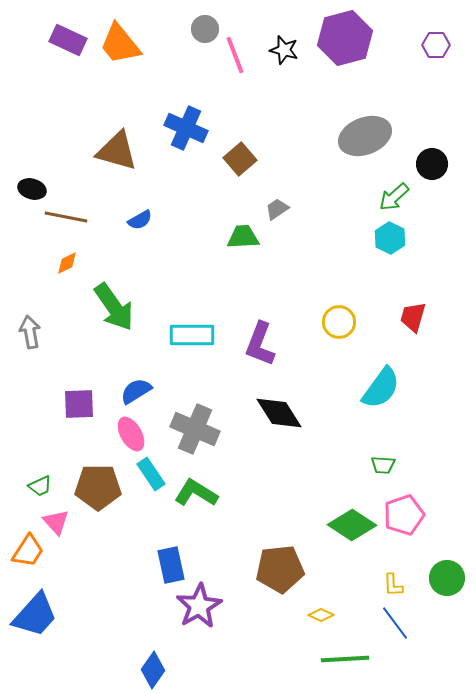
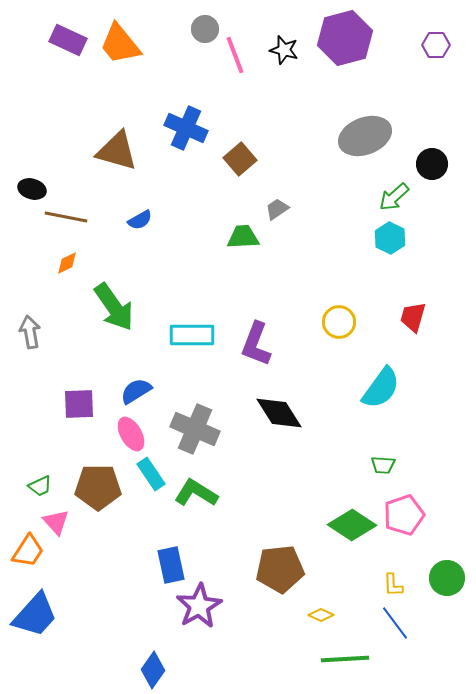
purple L-shape at (260, 344): moved 4 px left
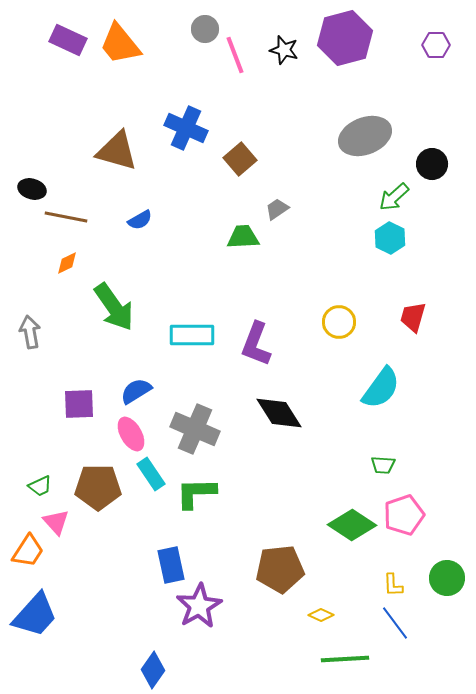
green L-shape at (196, 493): rotated 33 degrees counterclockwise
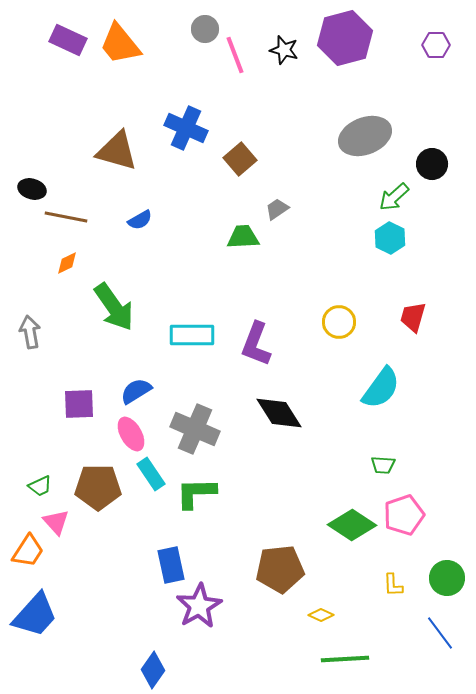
blue line at (395, 623): moved 45 px right, 10 px down
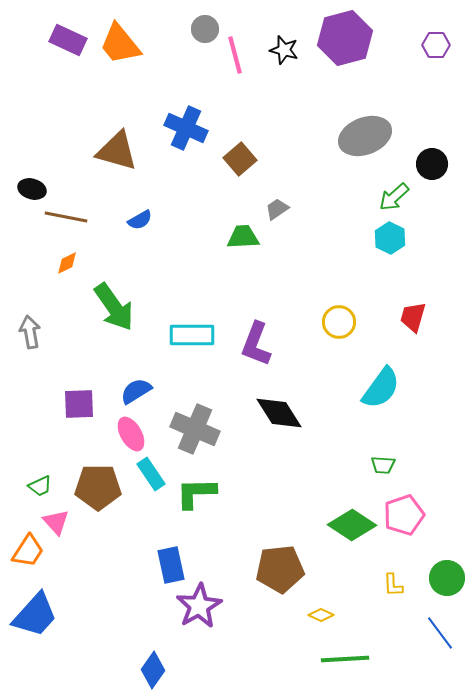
pink line at (235, 55): rotated 6 degrees clockwise
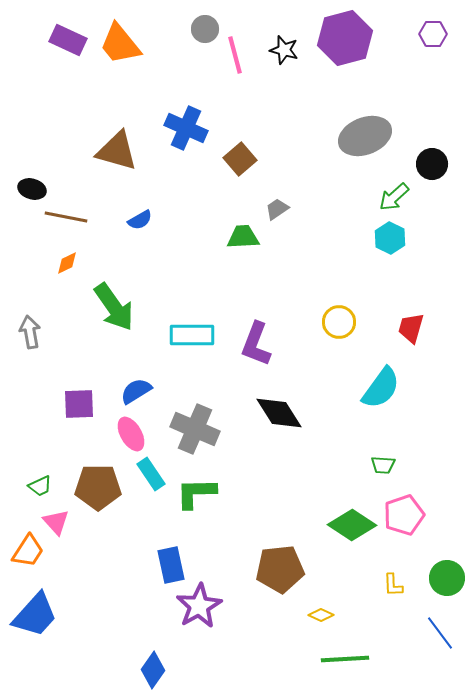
purple hexagon at (436, 45): moved 3 px left, 11 px up
red trapezoid at (413, 317): moved 2 px left, 11 px down
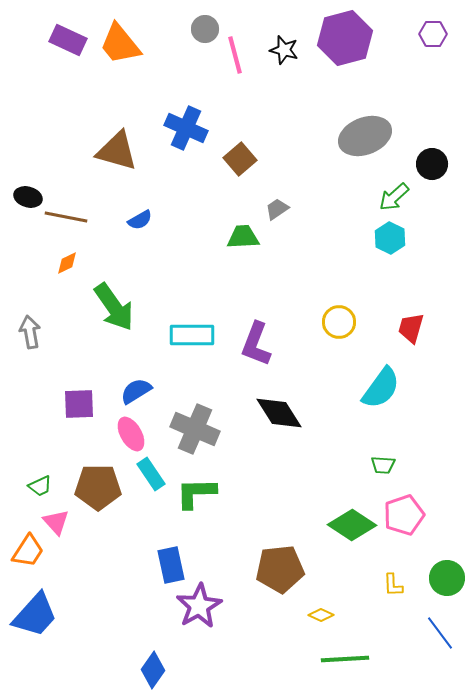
black ellipse at (32, 189): moved 4 px left, 8 px down
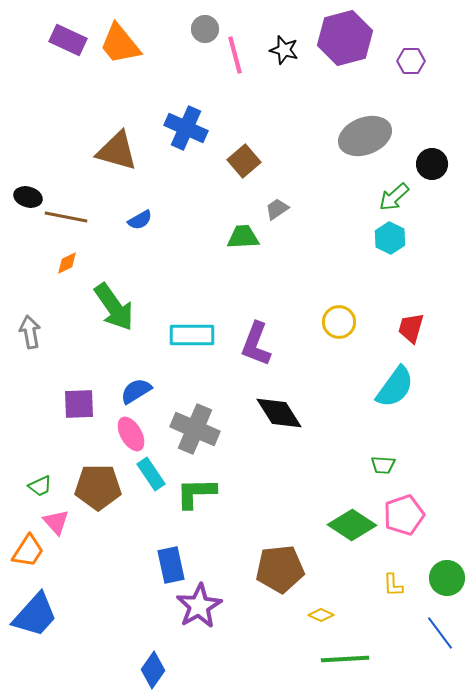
purple hexagon at (433, 34): moved 22 px left, 27 px down
brown square at (240, 159): moved 4 px right, 2 px down
cyan semicircle at (381, 388): moved 14 px right, 1 px up
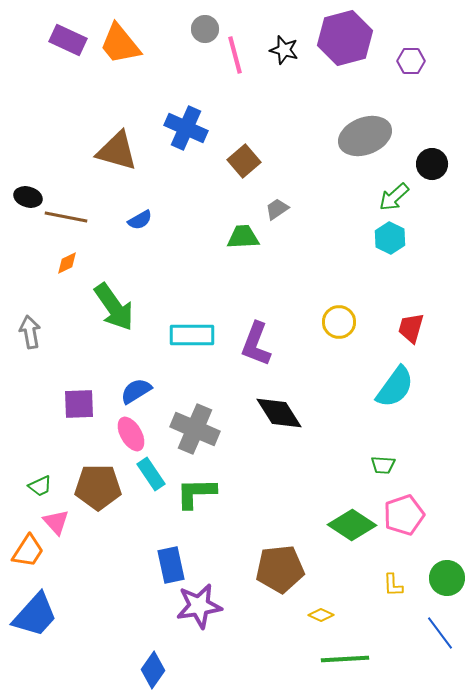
purple star at (199, 606): rotated 21 degrees clockwise
